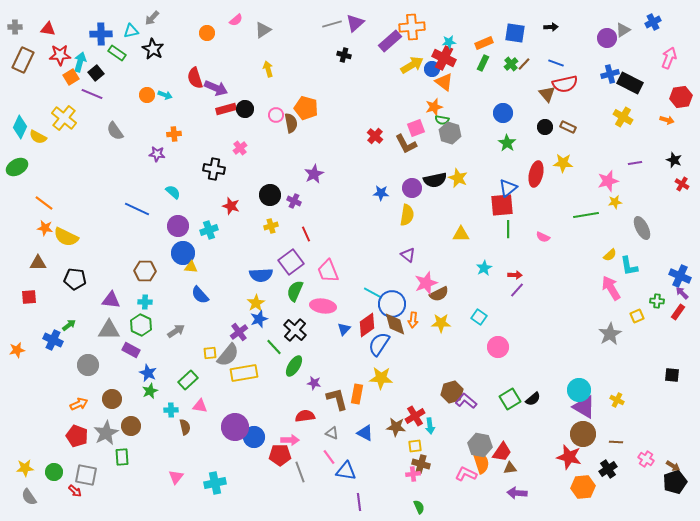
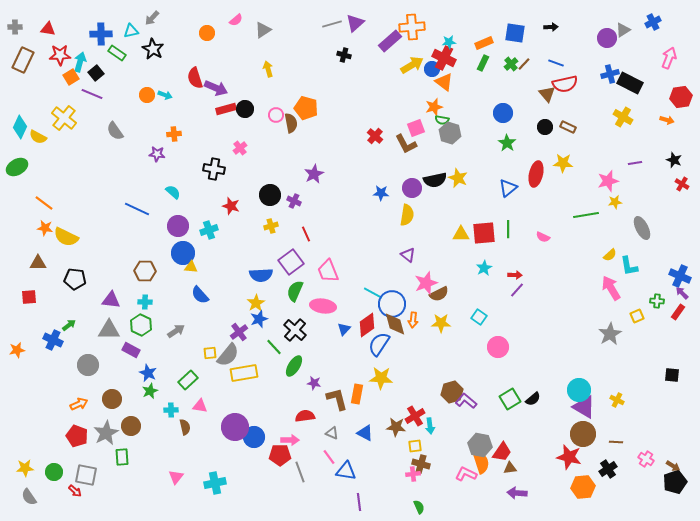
red square at (502, 205): moved 18 px left, 28 px down
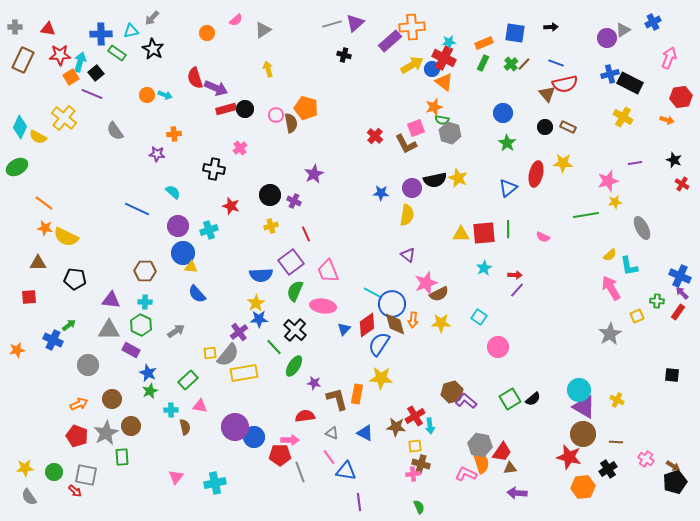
blue semicircle at (200, 295): moved 3 px left, 1 px up
blue star at (259, 319): rotated 18 degrees clockwise
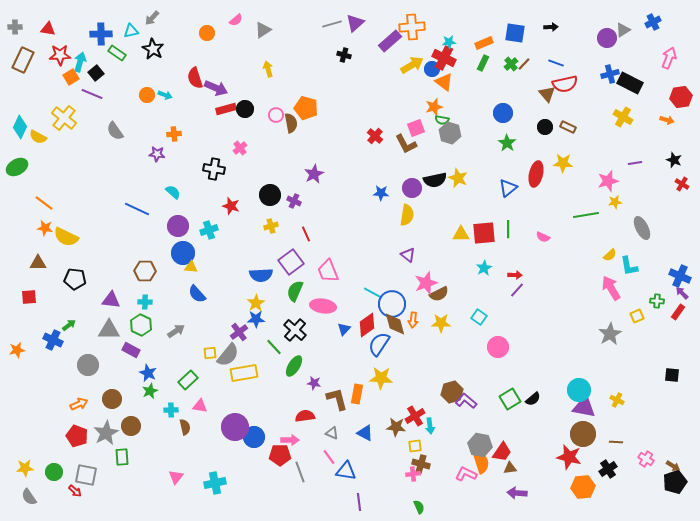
blue star at (259, 319): moved 3 px left
purple triangle at (584, 407): rotated 20 degrees counterclockwise
